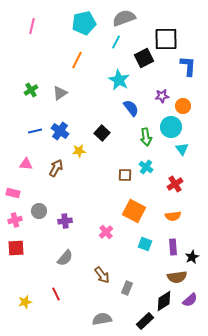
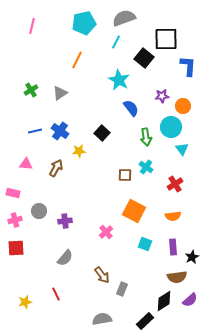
black square at (144, 58): rotated 24 degrees counterclockwise
gray rectangle at (127, 288): moved 5 px left, 1 px down
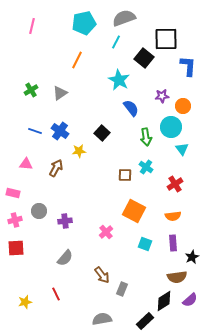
blue line at (35, 131): rotated 32 degrees clockwise
purple rectangle at (173, 247): moved 4 px up
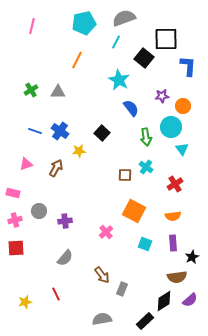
gray triangle at (60, 93): moved 2 px left, 1 px up; rotated 35 degrees clockwise
pink triangle at (26, 164): rotated 24 degrees counterclockwise
